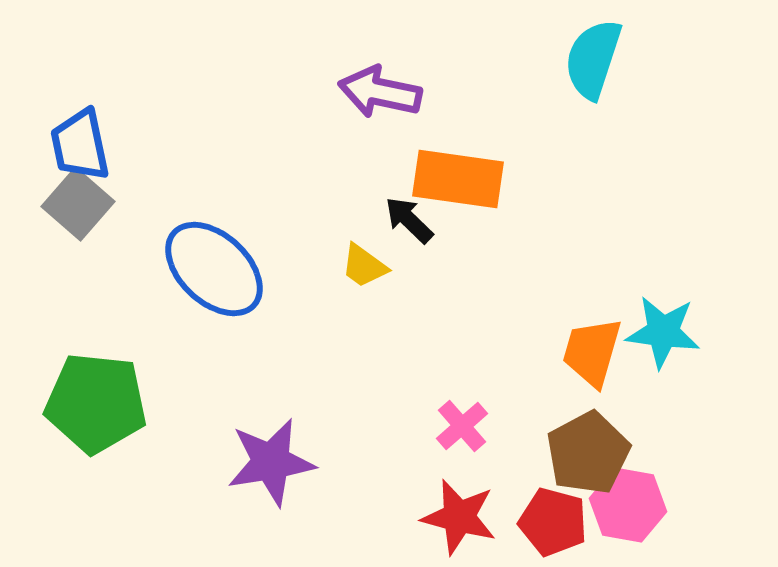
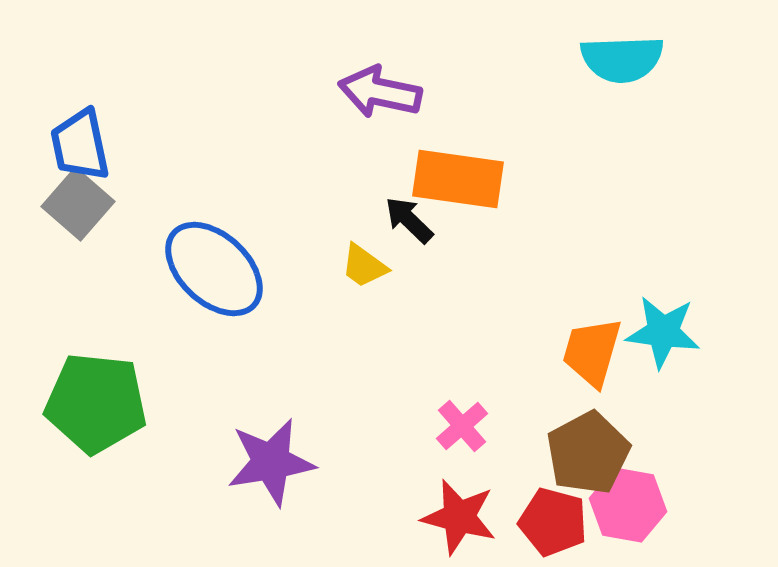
cyan semicircle: moved 29 px right; rotated 110 degrees counterclockwise
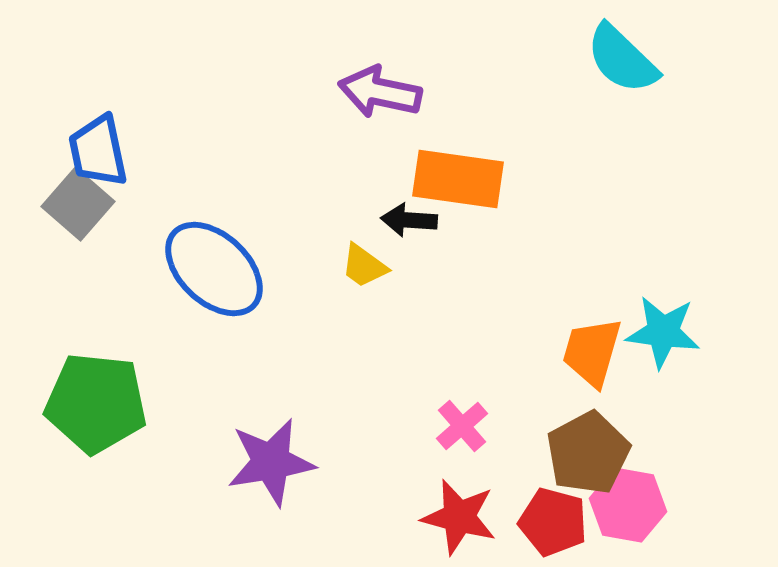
cyan semicircle: rotated 46 degrees clockwise
blue trapezoid: moved 18 px right, 6 px down
black arrow: rotated 40 degrees counterclockwise
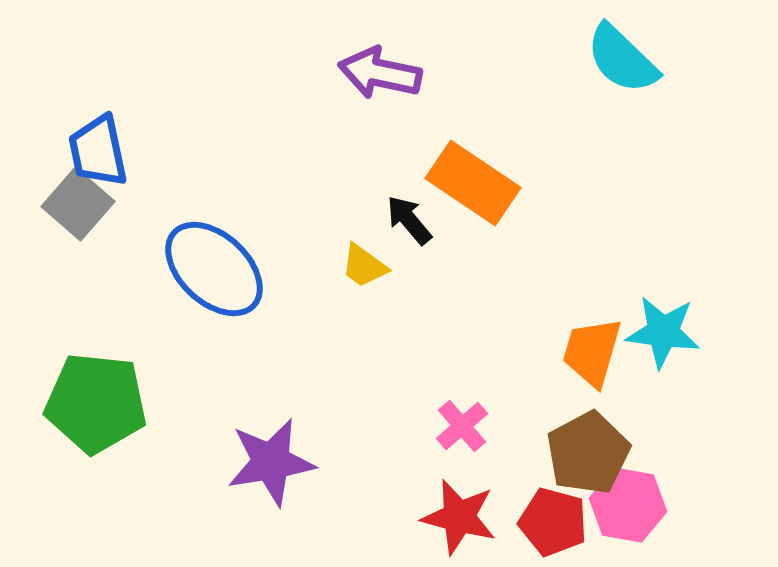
purple arrow: moved 19 px up
orange rectangle: moved 15 px right, 4 px down; rotated 26 degrees clockwise
black arrow: rotated 46 degrees clockwise
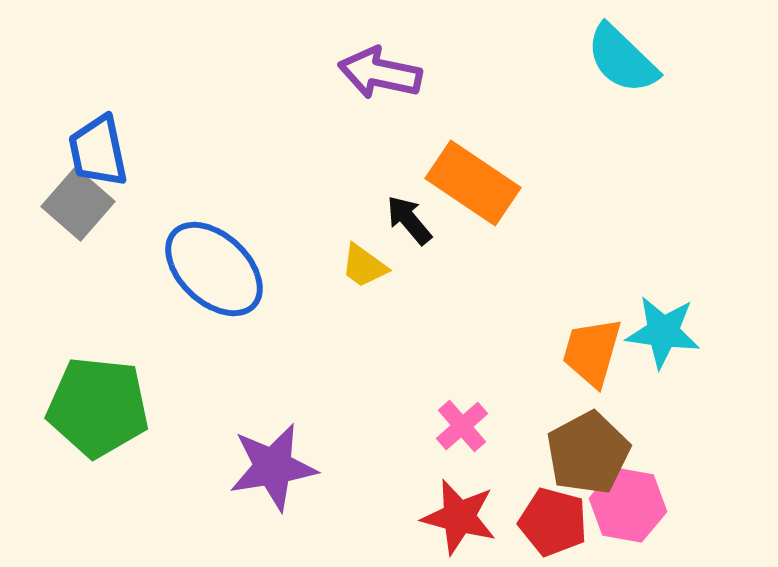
green pentagon: moved 2 px right, 4 px down
purple star: moved 2 px right, 5 px down
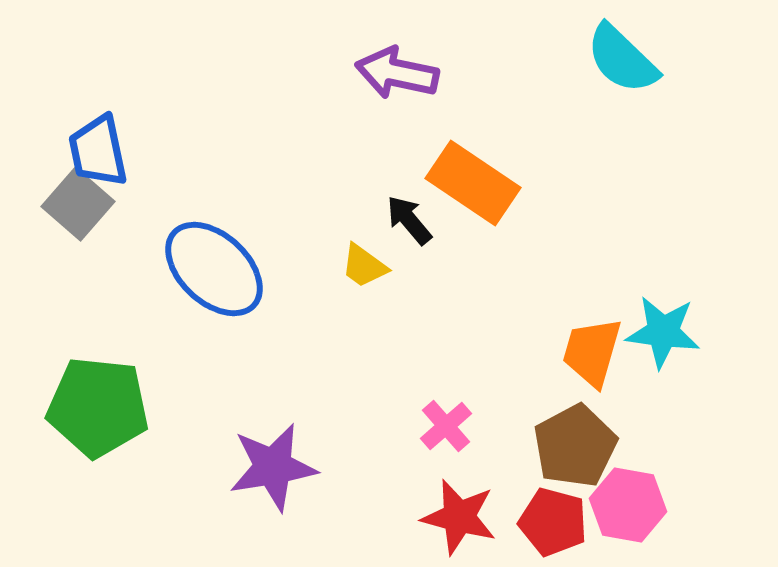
purple arrow: moved 17 px right
pink cross: moved 16 px left
brown pentagon: moved 13 px left, 7 px up
